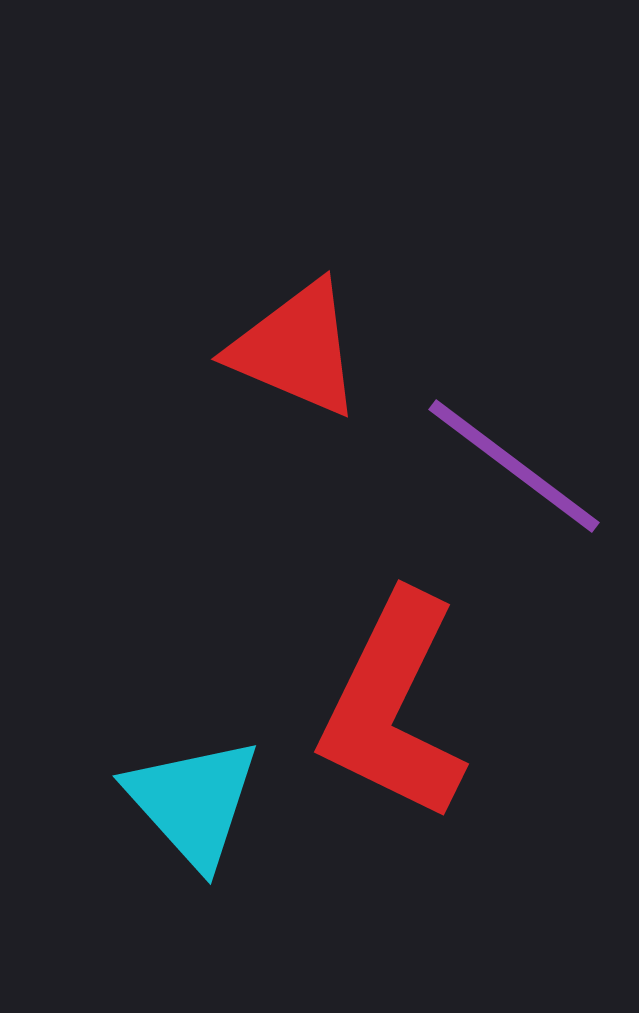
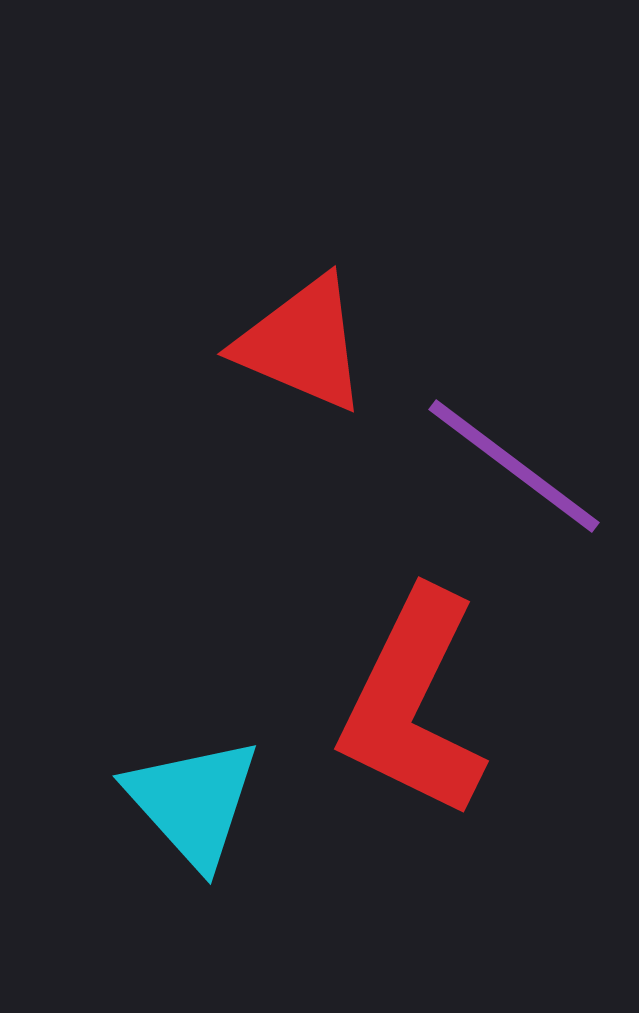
red triangle: moved 6 px right, 5 px up
red L-shape: moved 20 px right, 3 px up
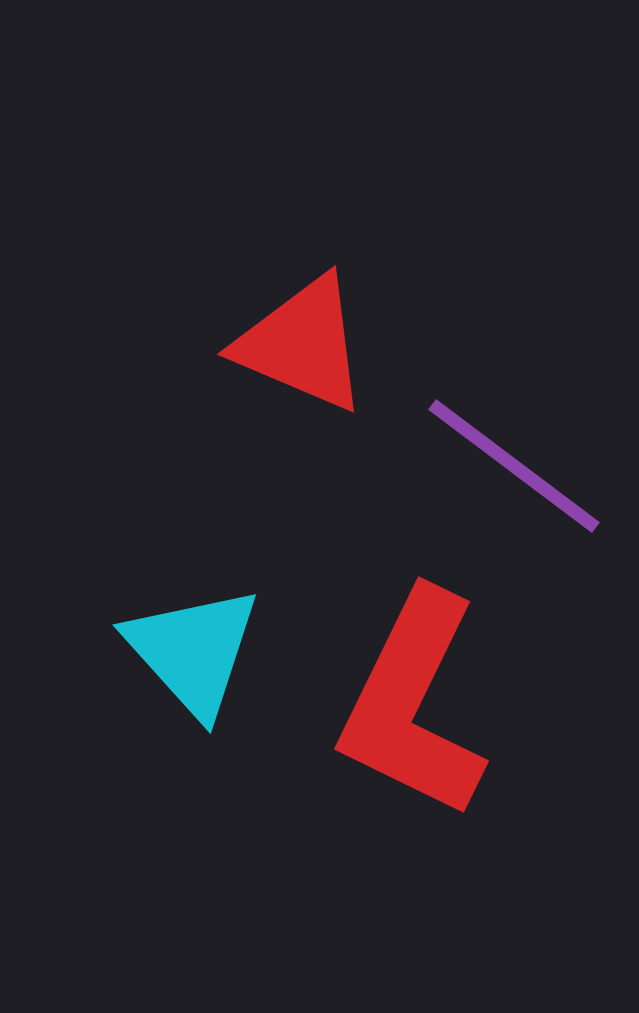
cyan triangle: moved 151 px up
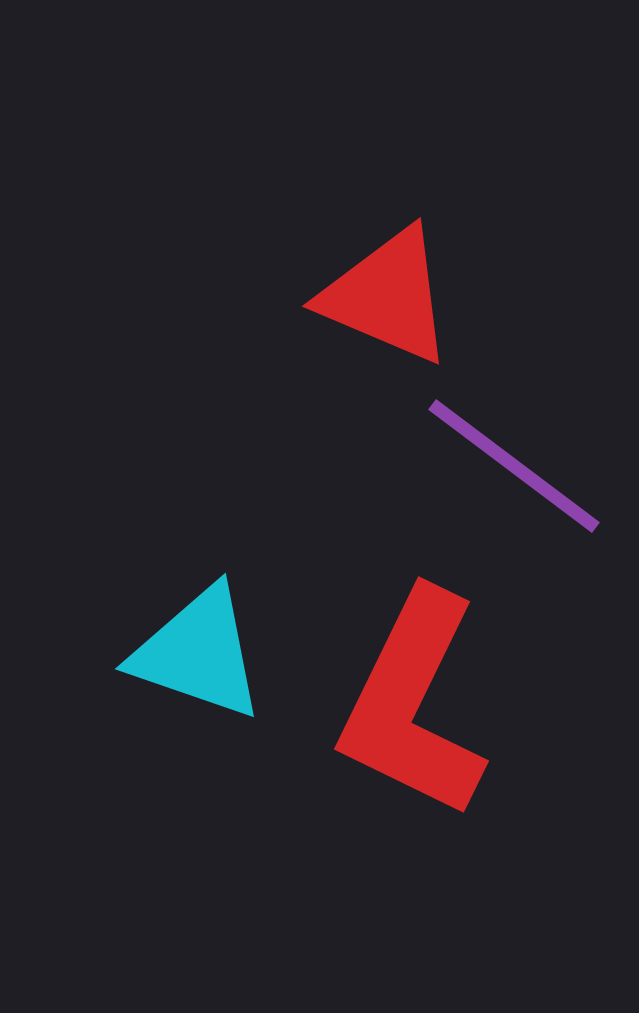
red triangle: moved 85 px right, 48 px up
cyan triangle: moved 5 px right, 2 px down; rotated 29 degrees counterclockwise
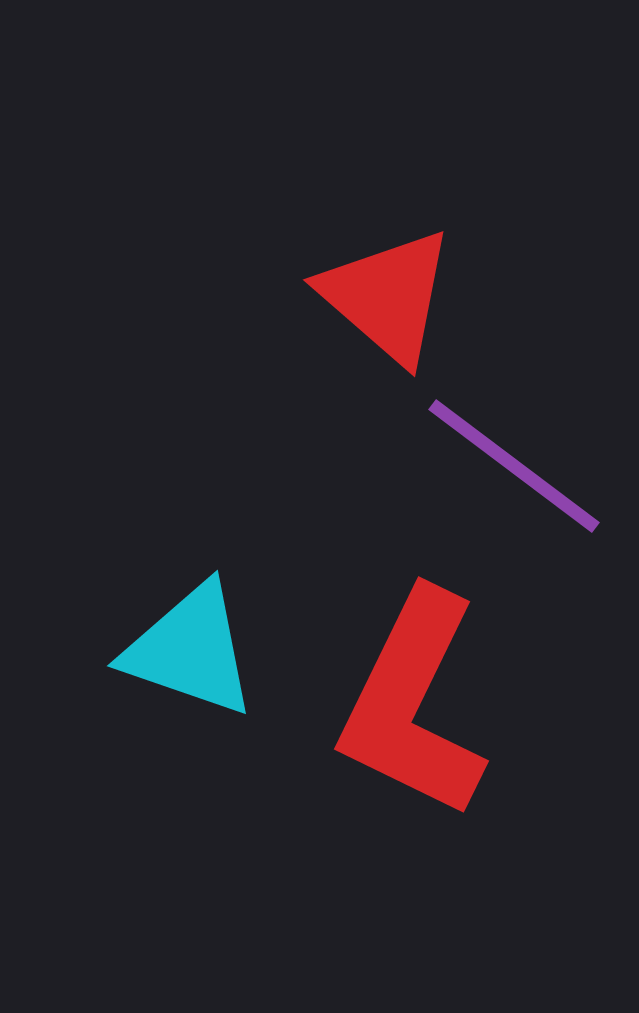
red triangle: rotated 18 degrees clockwise
cyan triangle: moved 8 px left, 3 px up
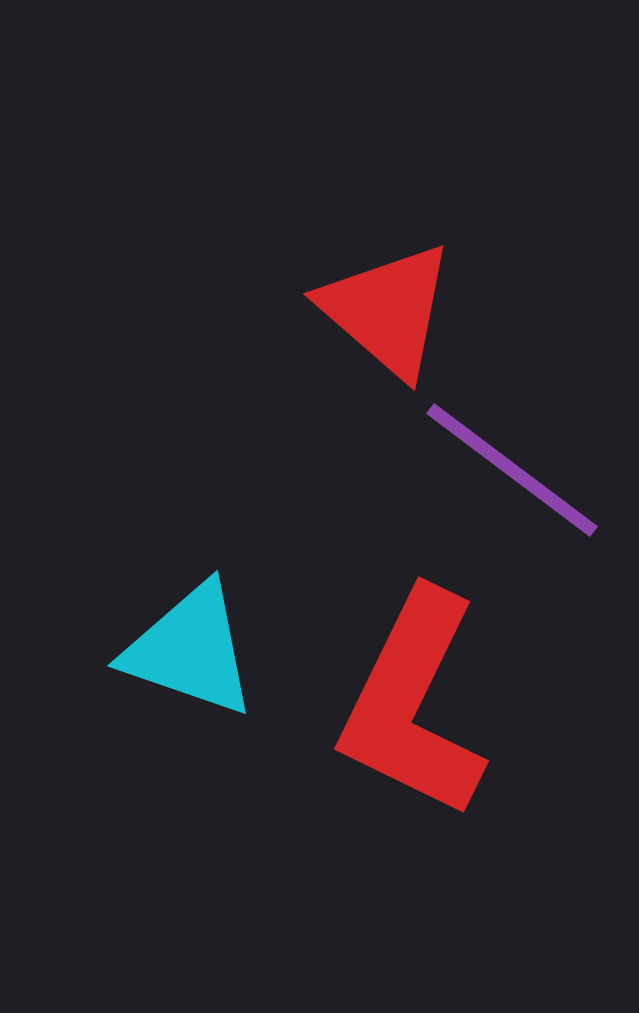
red triangle: moved 14 px down
purple line: moved 2 px left, 4 px down
